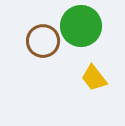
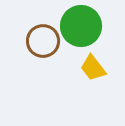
yellow trapezoid: moved 1 px left, 10 px up
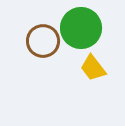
green circle: moved 2 px down
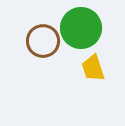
yellow trapezoid: rotated 20 degrees clockwise
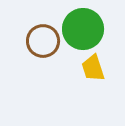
green circle: moved 2 px right, 1 px down
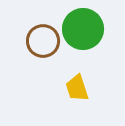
yellow trapezoid: moved 16 px left, 20 px down
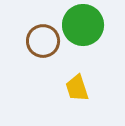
green circle: moved 4 px up
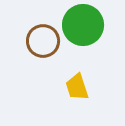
yellow trapezoid: moved 1 px up
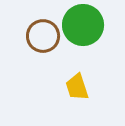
brown circle: moved 5 px up
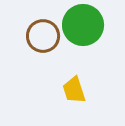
yellow trapezoid: moved 3 px left, 3 px down
